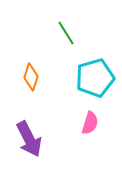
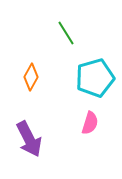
orange diamond: rotated 12 degrees clockwise
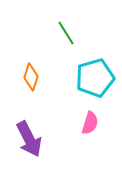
orange diamond: rotated 12 degrees counterclockwise
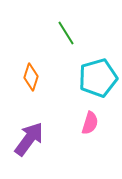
cyan pentagon: moved 3 px right
purple arrow: rotated 117 degrees counterclockwise
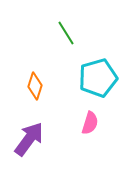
orange diamond: moved 4 px right, 9 px down
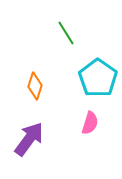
cyan pentagon: rotated 21 degrees counterclockwise
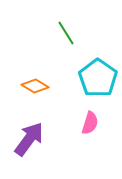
orange diamond: rotated 76 degrees counterclockwise
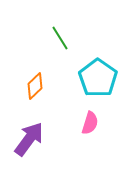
green line: moved 6 px left, 5 px down
orange diamond: rotated 76 degrees counterclockwise
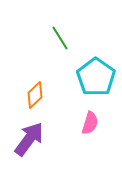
cyan pentagon: moved 2 px left, 1 px up
orange diamond: moved 9 px down
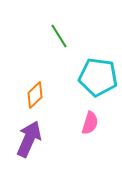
green line: moved 1 px left, 2 px up
cyan pentagon: moved 2 px right; rotated 27 degrees counterclockwise
purple arrow: rotated 12 degrees counterclockwise
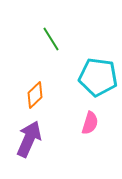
green line: moved 8 px left, 3 px down
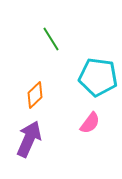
pink semicircle: rotated 20 degrees clockwise
